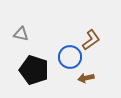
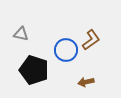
blue circle: moved 4 px left, 7 px up
brown arrow: moved 4 px down
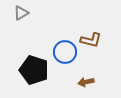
gray triangle: moved 21 px up; rotated 42 degrees counterclockwise
brown L-shape: rotated 50 degrees clockwise
blue circle: moved 1 px left, 2 px down
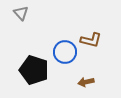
gray triangle: rotated 42 degrees counterclockwise
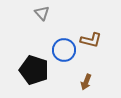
gray triangle: moved 21 px right
blue circle: moved 1 px left, 2 px up
brown arrow: rotated 56 degrees counterclockwise
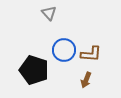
gray triangle: moved 7 px right
brown L-shape: moved 14 px down; rotated 10 degrees counterclockwise
brown arrow: moved 2 px up
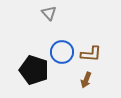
blue circle: moved 2 px left, 2 px down
